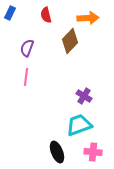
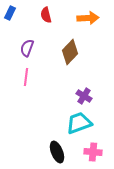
brown diamond: moved 11 px down
cyan trapezoid: moved 2 px up
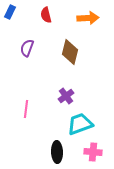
blue rectangle: moved 1 px up
brown diamond: rotated 30 degrees counterclockwise
pink line: moved 32 px down
purple cross: moved 18 px left; rotated 21 degrees clockwise
cyan trapezoid: moved 1 px right, 1 px down
black ellipse: rotated 20 degrees clockwise
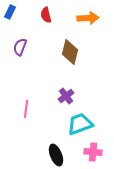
purple semicircle: moved 7 px left, 1 px up
black ellipse: moved 1 px left, 3 px down; rotated 20 degrees counterclockwise
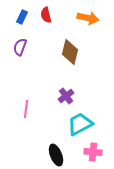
blue rectangle: moved 12 px right, 5 px down
orange arrow: rotated 15 degrees clockwise
cyan trapezoid: rotated 8 degrees counterclockwise
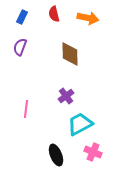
red semicircle: moved 8 px right, 1 px up
brown diamond: moved 2 px down; rotated 15 degrees counterclockwise
pink cross: rotated 18 degrees clockwise
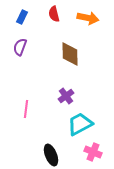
black ellipse: moved 5 px left
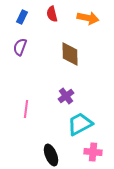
red semicircle: moved 2 px left
pink cross: rotated 18 degrees counterclockwise
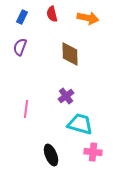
cyan trapezoid: rotated 44 degrees clockwise
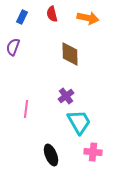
purple semicircle: moved 7 px left
cyan trapezoid: moved 1 px left, 2 px up; rotated 44 degrees clockwise
